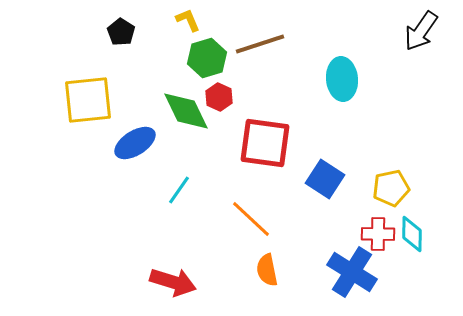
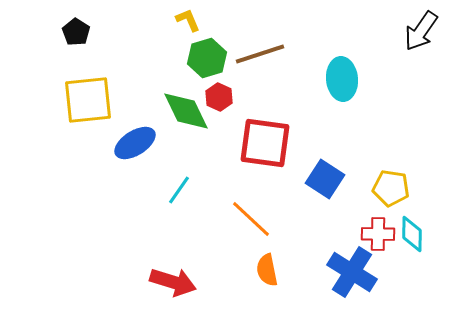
black pentagon: moved 45 px left
brown line: moved 10 px down
yellow pentagon: rotated 21 degrees clockwise
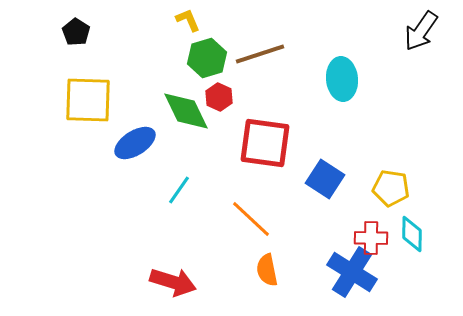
yellow square: rotated 8 degrees clockwise
red cross: moved 7 px left, 4 px down
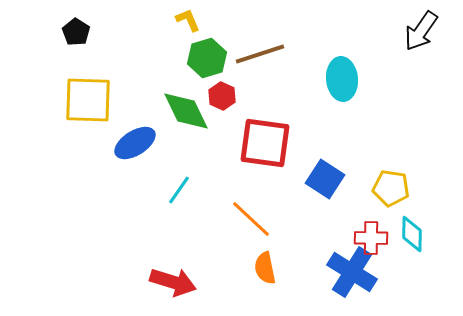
red hexagon: moved 3 px right, 1 px up
orange semicircle: moved 2 px left, 2 px up
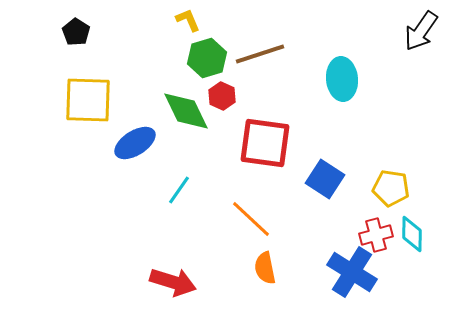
red cross: moved 5 px right, 3 px up; rotated 16 degrees counterclockwise
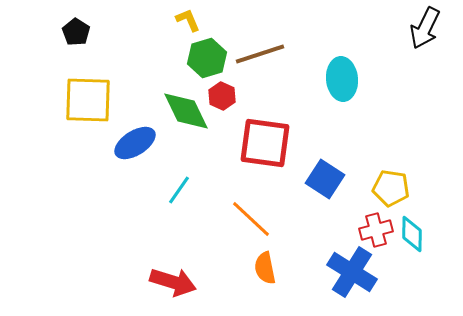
black arrow: moved 4 px right, 3 px up; rotated 9 degrees counterclockwise
red cross: moved 5 px up
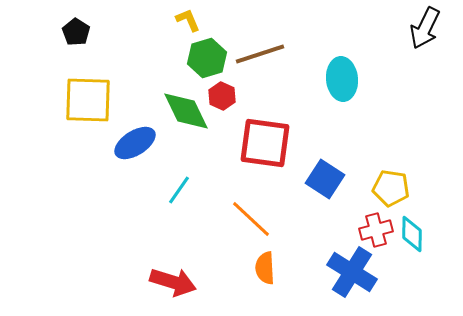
orange semicircle: rotated 8 degrees clockwise
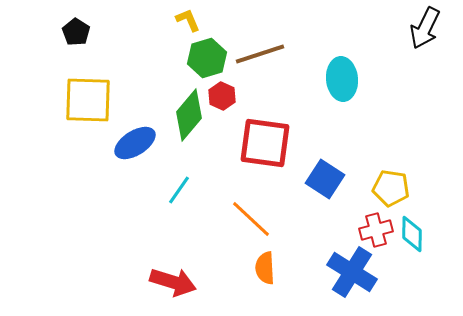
green diamond: moved 3 px right, 4 px down; rotated 66 degrees clockwise
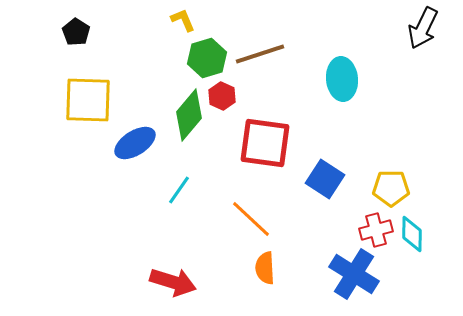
yellow L-shape: moved 5 px left
black arrow: moved 2 px left
yellow pentagon: rotated 9 degrees counterclockwise
blue cross: moved 2 px right, 2 px down
